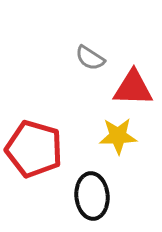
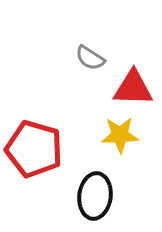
yellow star: moved 2 px right, 1 px up
black ellipse: moved 3 px right; rotated 12 degrees clockwise
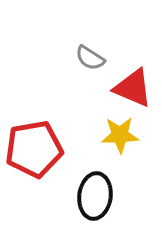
red triangle: rotated 21 degrees clockwise
red pentagon: rotated 26 degrees counterclockwise
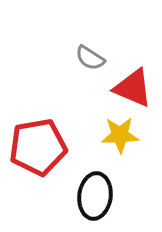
red pentagon: moved 4 px right, 2 px up
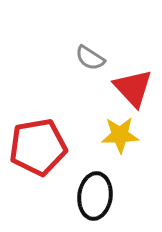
red triangle: rotated 24 degrees clockwise
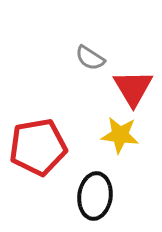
red triangle: rotated 12 degrees clockwise
yellow star: rotated 9 degrees clockwise
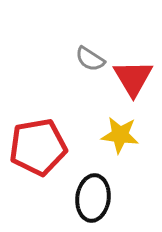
gray semicircle: moved 1 px down
red triangle: moved 10 px up
black ellipse: moved 2 px left, 2 px down
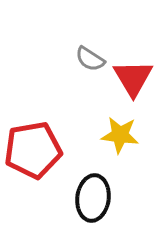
red pentagon: moved 5 px left, 3 px down
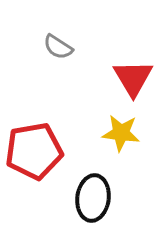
gray semicircle: moved 32 px left, 12 px up
yellow star: moved 1 px right, 2 px up
red pentagon: moved 1 px right, 1 px down
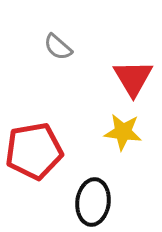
gray semicircle: rotated 8 degrees clockwise
yellow star: moved 2 px right, 1 px up
black ellipse: moved 4 px down
